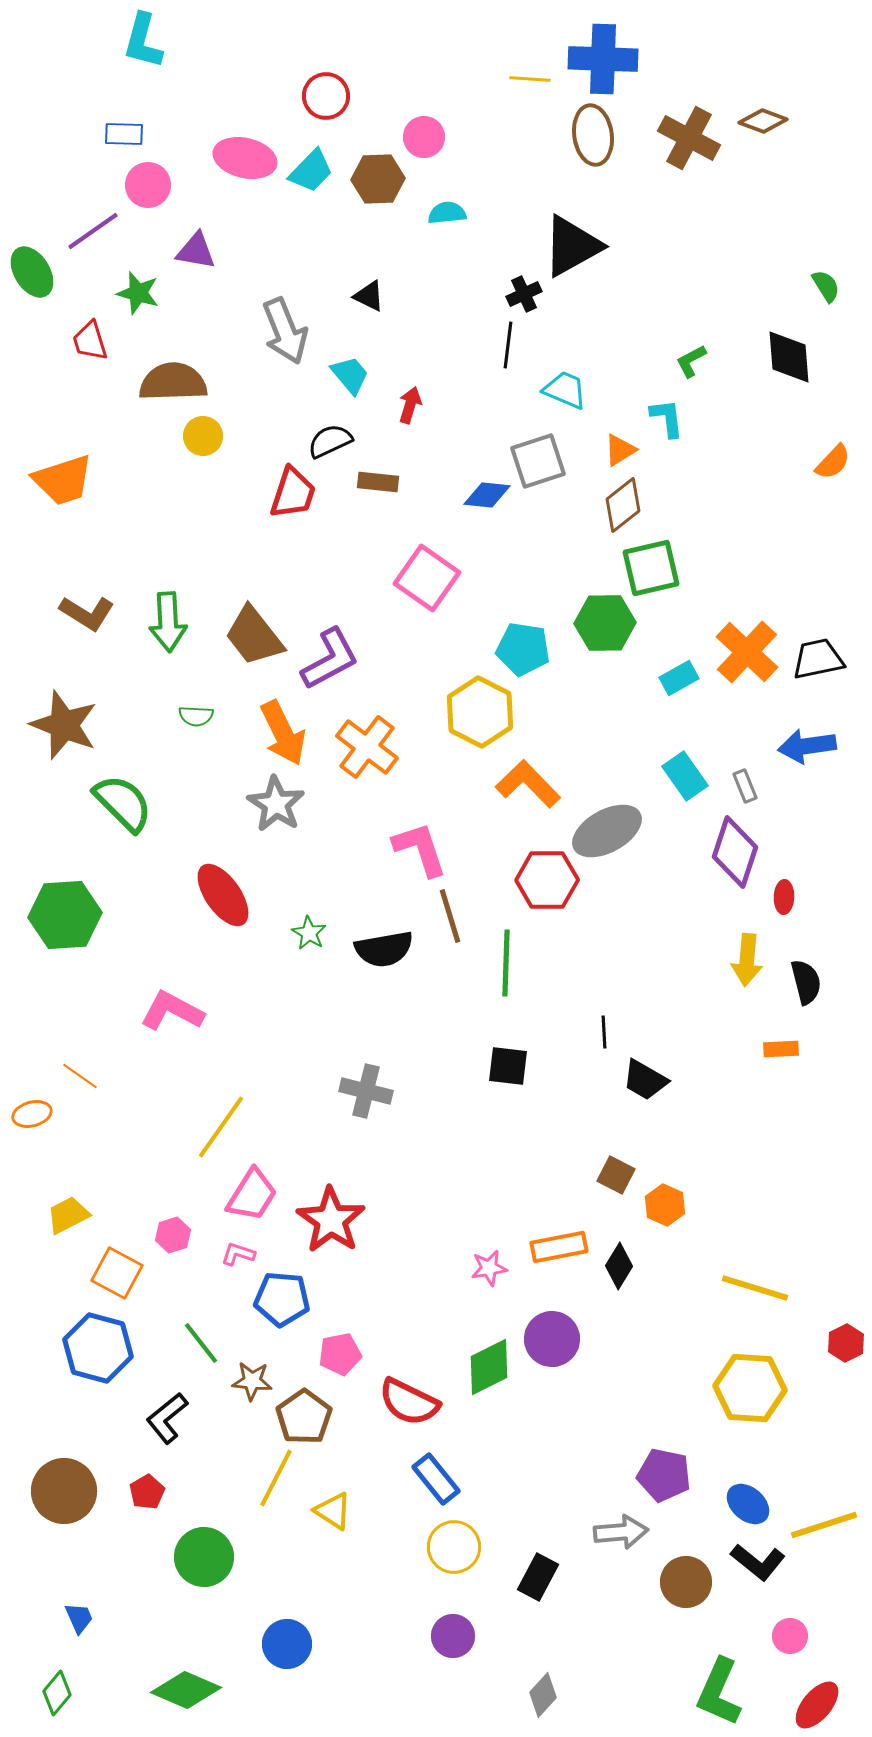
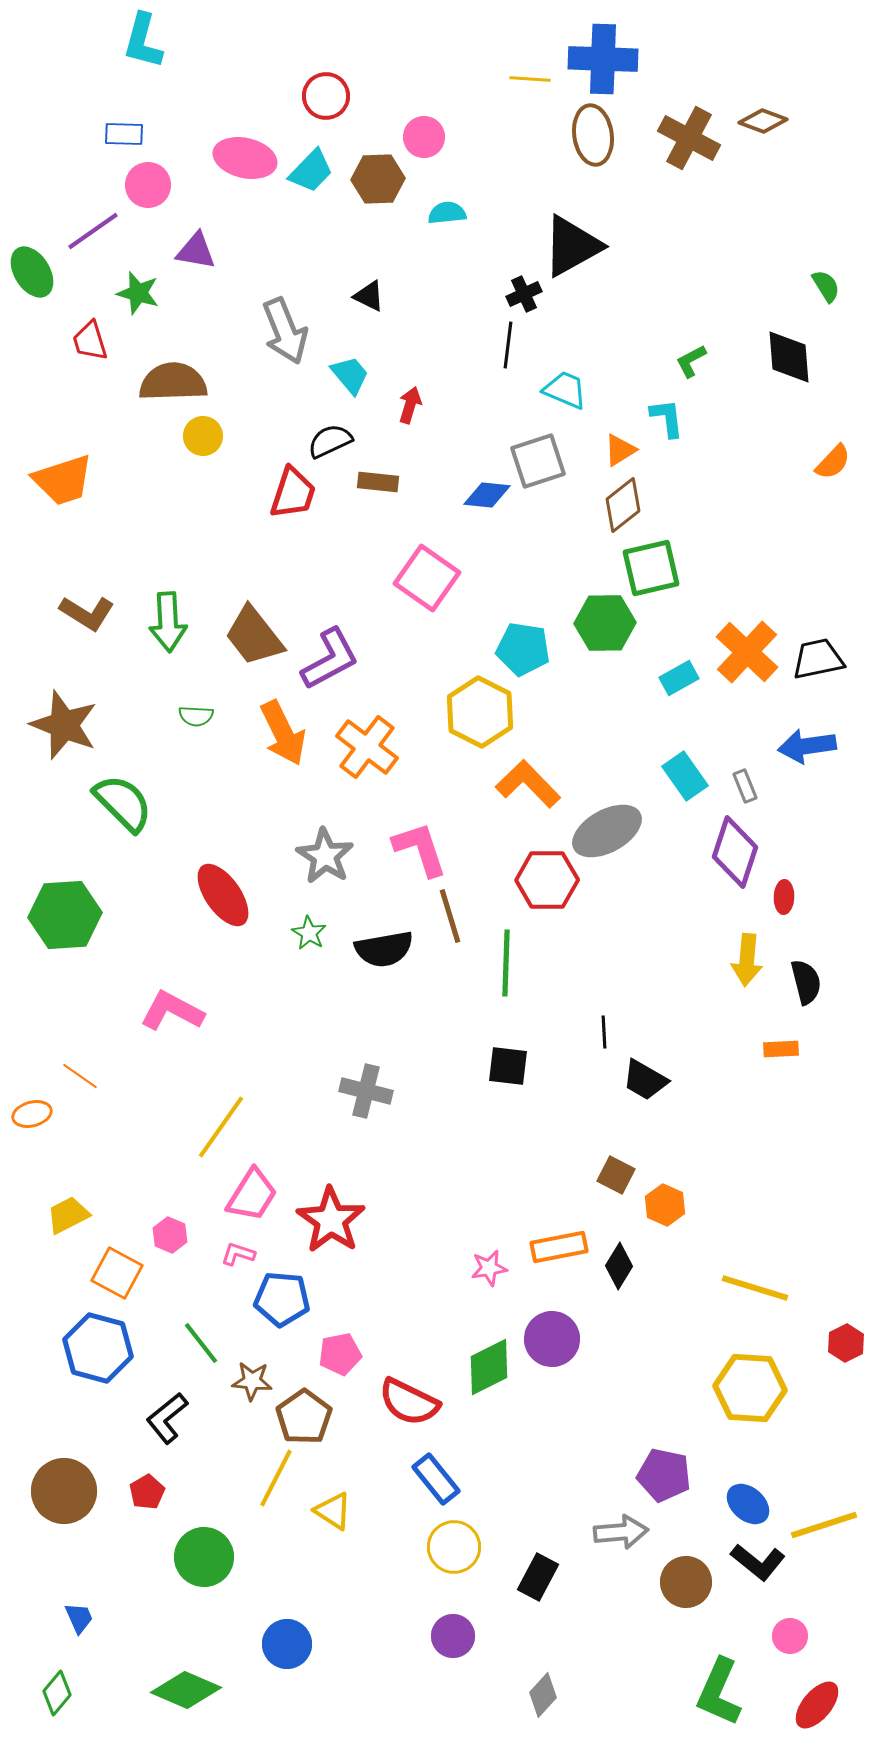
gray star at (276, 804): moved 49 px right, 52 px down
pink hexagon at (173, 1235): moved 3 px left; rotated 20 degrees counterclockwise
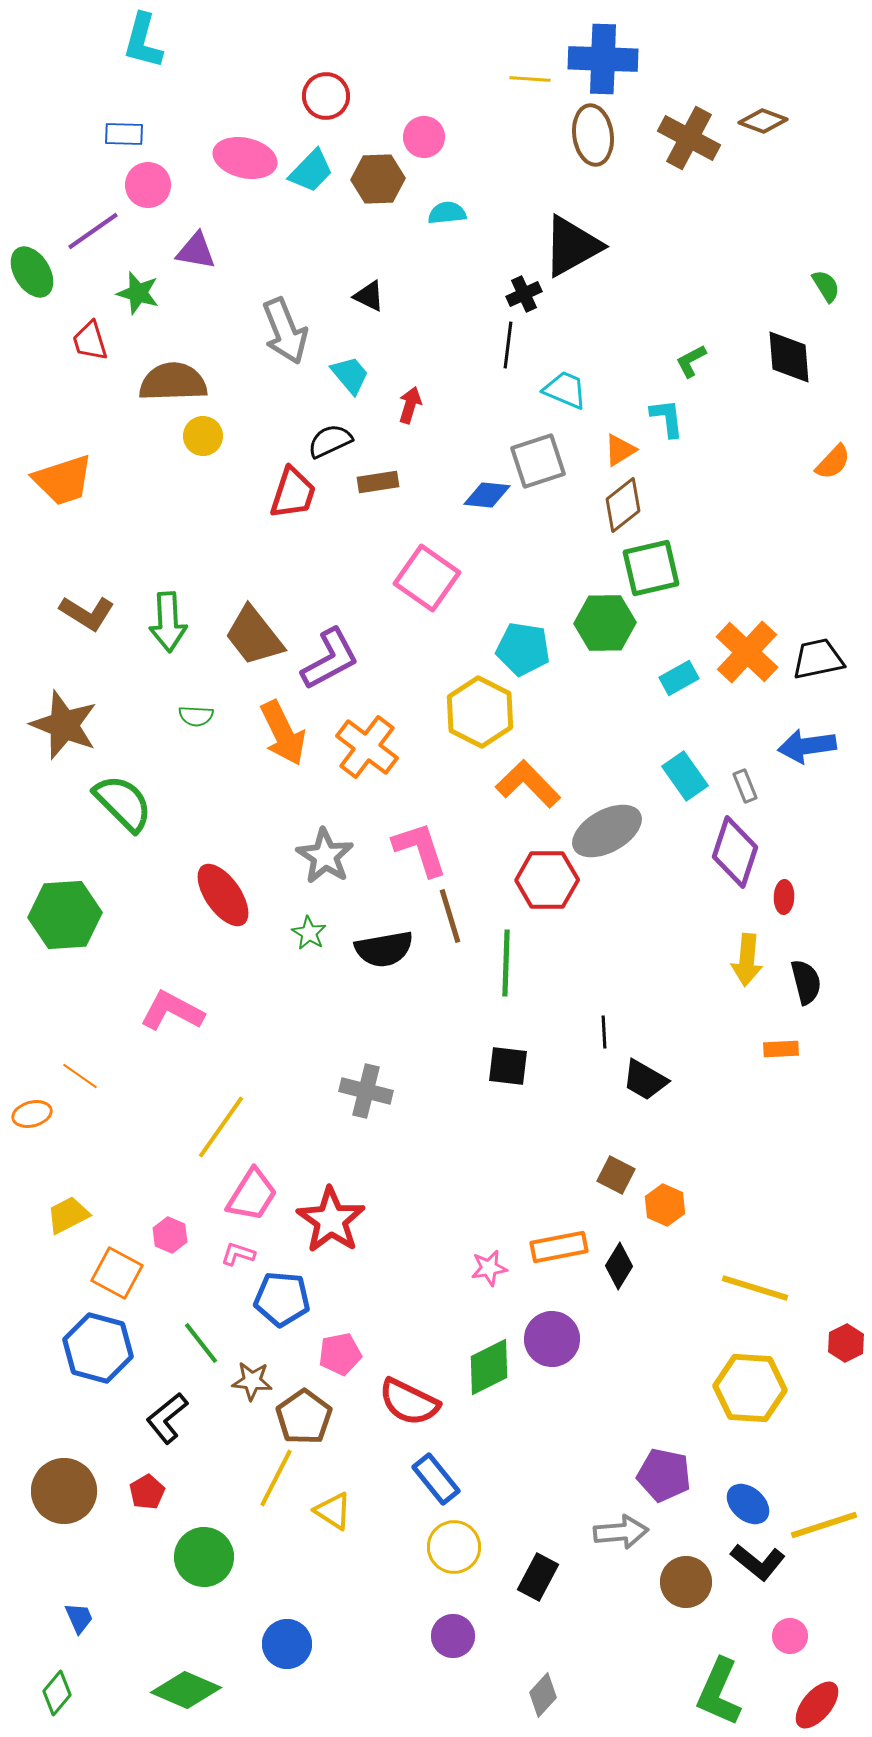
brown rectangle at (378, 482): rotated 15 degrees counterclockwise
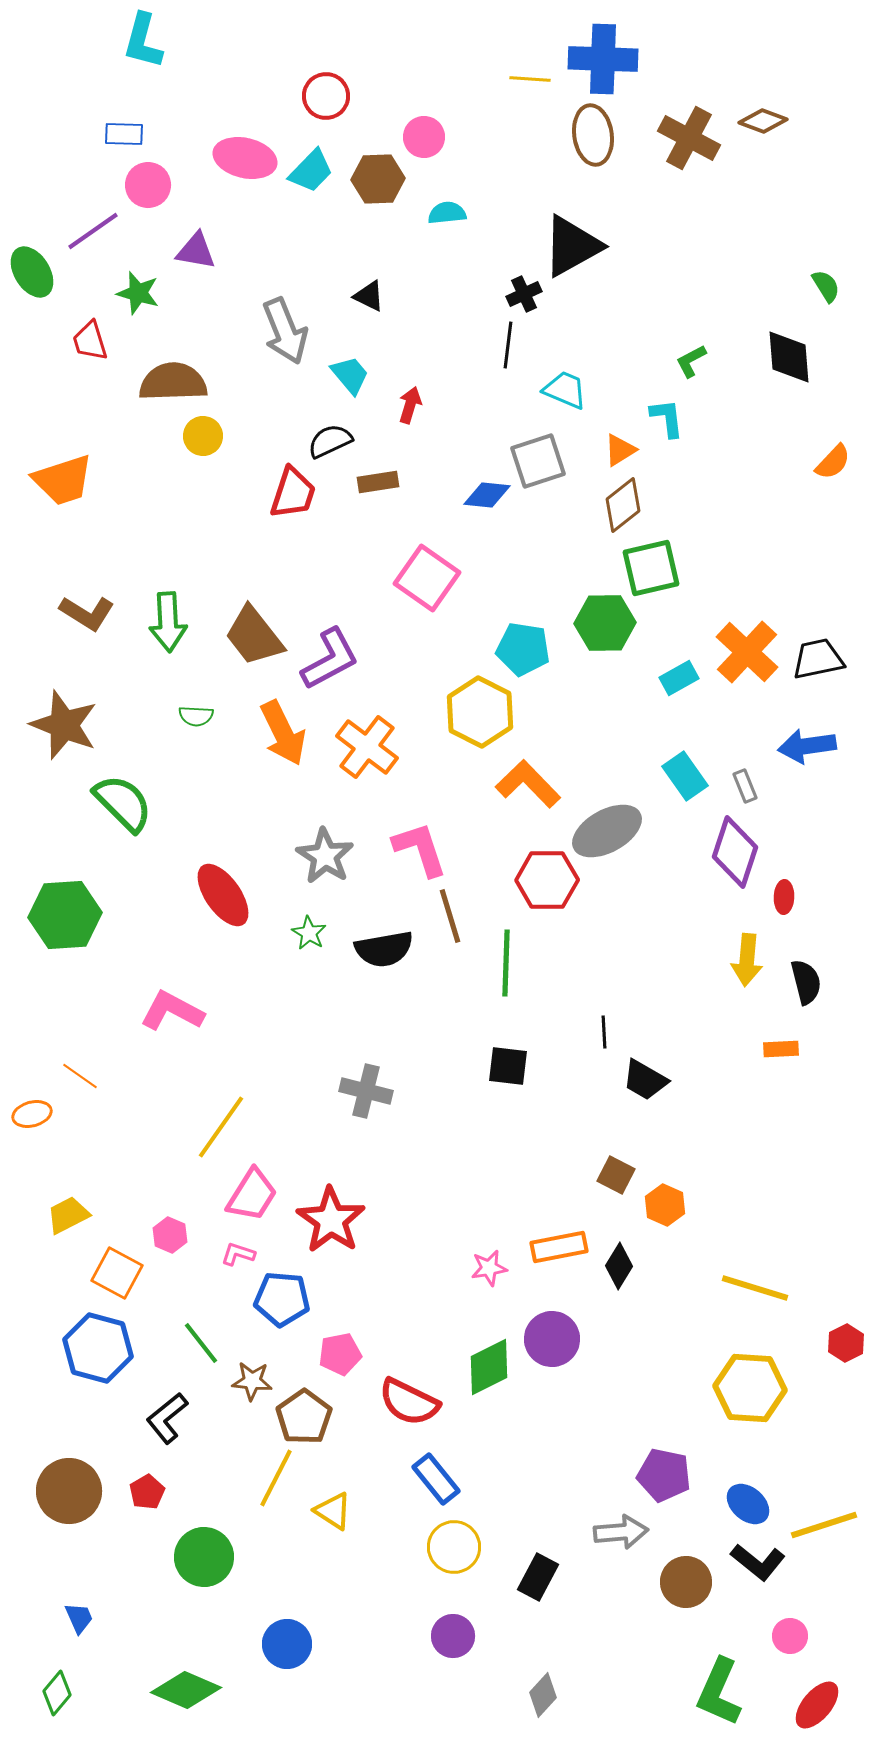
brown circle at (64, 1491): moved 5 px right
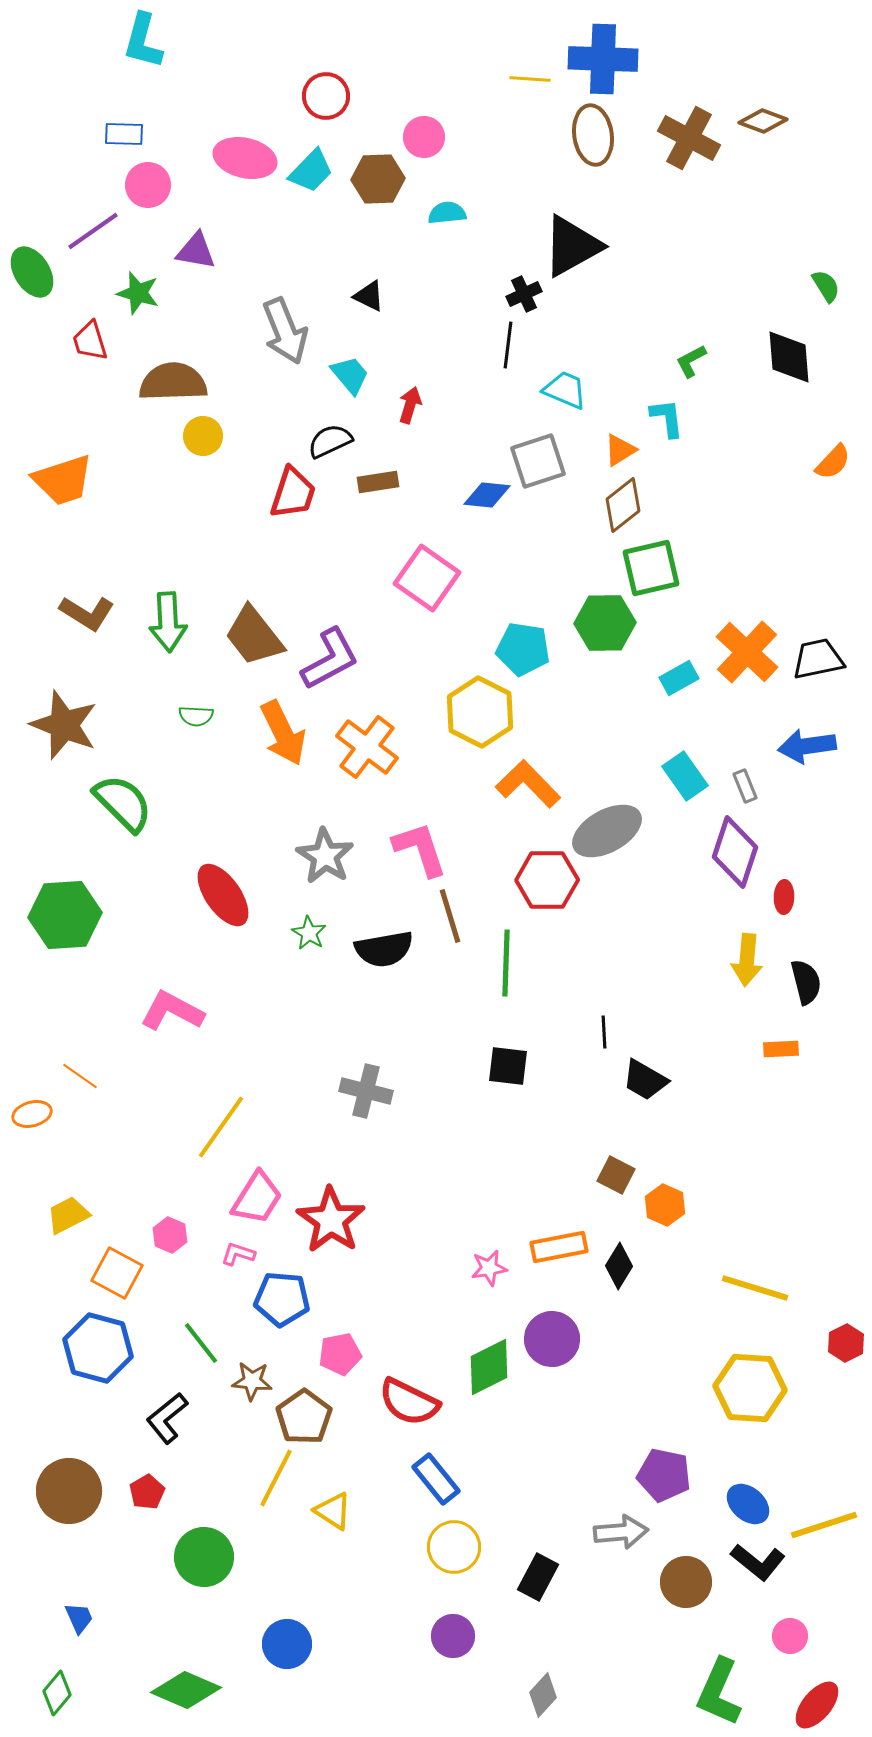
pink trapezoid at (252, 1195): moved 5 px right, 3 px down
